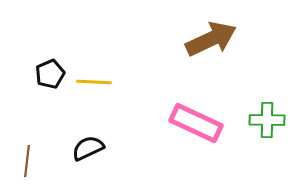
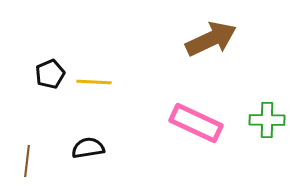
black semicircle: rotated 16 degrees clockwise
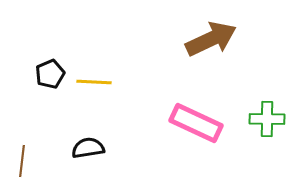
green cross: moved 1 px up
brown line: moved 5 px left
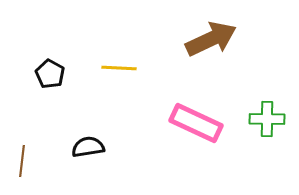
black pentagon: rotated 20 degrees counterclockwise
yellow line: moved 25 px right, 14 px up
black semicircle: moved 1 px up
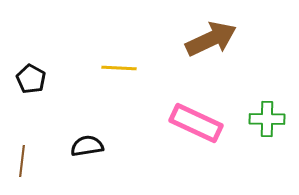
black pentagon: moved 19 px left, 5 px down
black semicircle: moved 1 px left, 1 px up
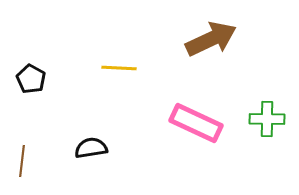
black semicircle: moved 4 px right, 2 px down
